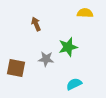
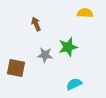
gray star: moved 1 px left, 4 px up
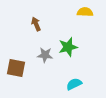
yellow semicircle: moved 1 px up
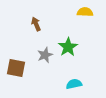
green star: rotated 18 degrees counterclockwise
gray star: rotated 28 degrees counterclockwise
cyan semicircle: rotated 14 degrees clockwise
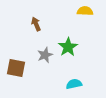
yellow semicircle: moved 1 px up
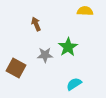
gray star: rotated 21 degrees clockwise
brown square: rotated 18 degrees clockwise
cyan semicircle: rotated 21 degrees counterclockwise
